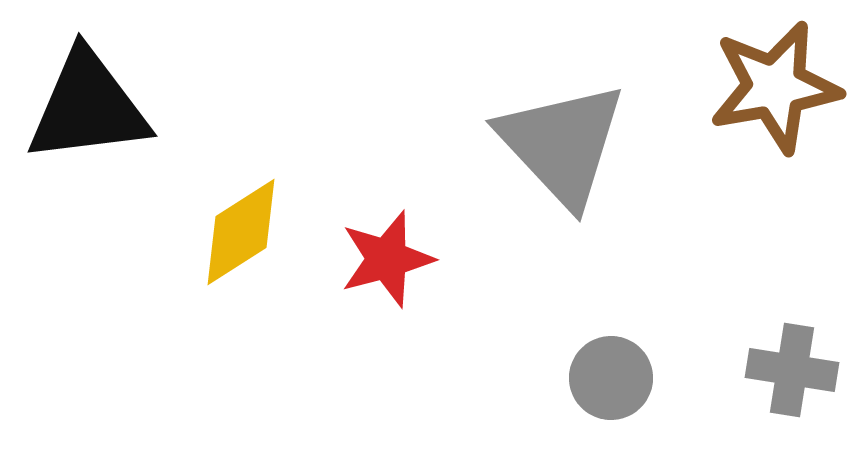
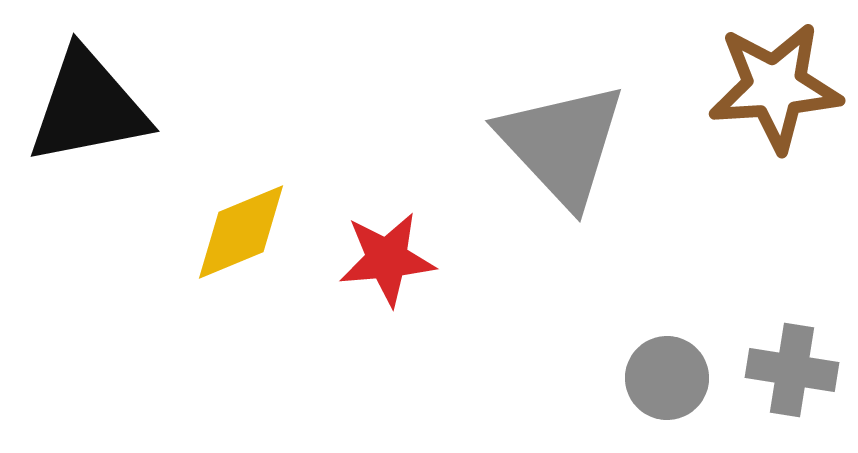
brown star: rotated 6 degrees clockwise
black triangle: rotated 4 degrees counterclockwise
yellow diamond: rotated 10 degrees clockwise
red star: rotated 10 degrees clockwise
gray circle: moved 56 px right
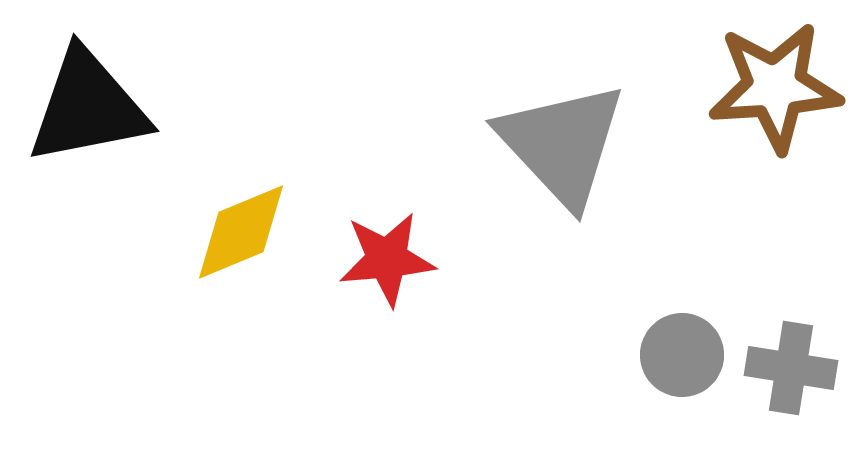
gray cross: moved 1 px left, 2 px up
gray circle: moved 15 px right, 23 px up
